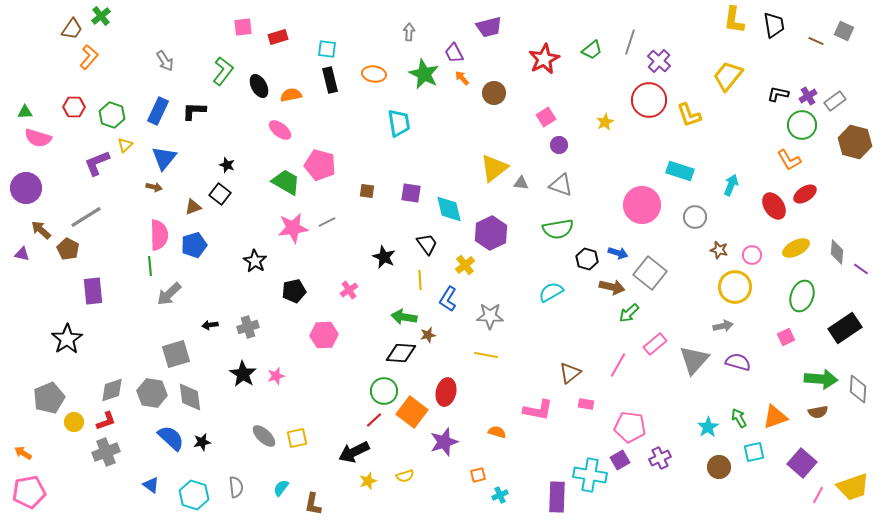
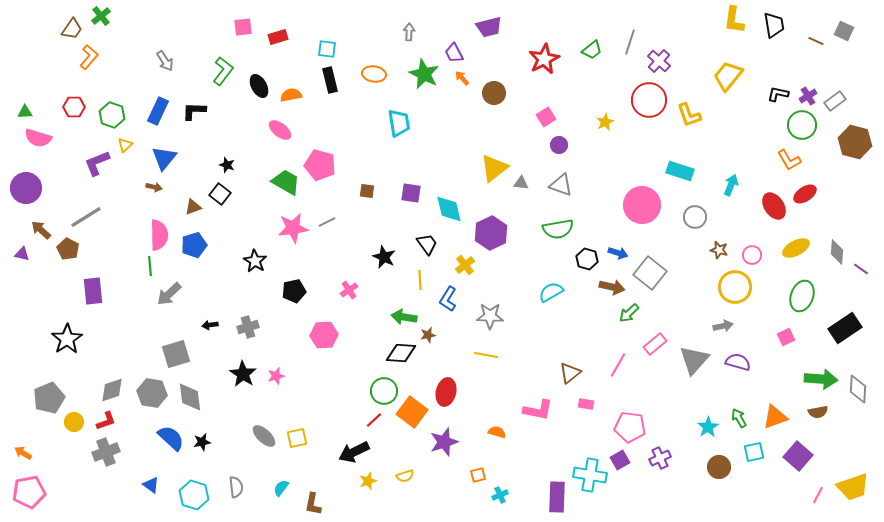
purple square at (802, 463): moved 4 px left, 7 px up
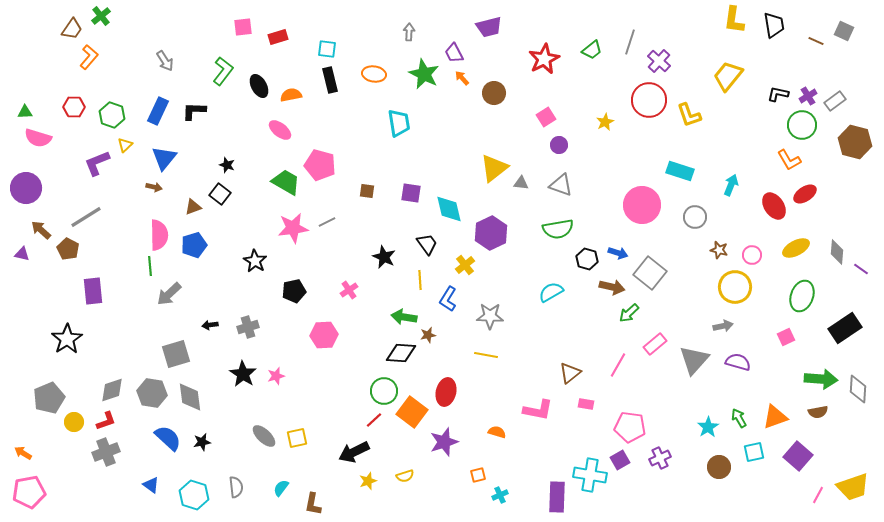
blue semicircle at (171, 438): moved 3 px left
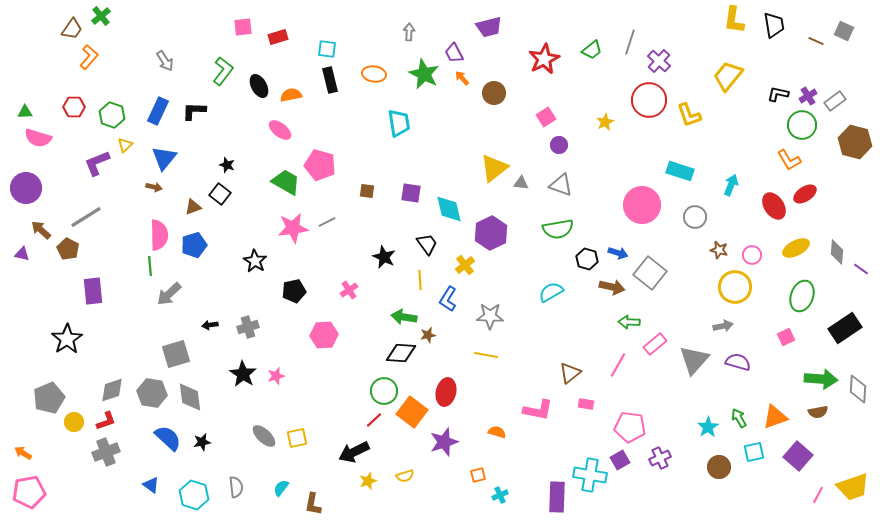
green arrow at (629, 313): moved 9 px down; rotated 45 degrees clockwise
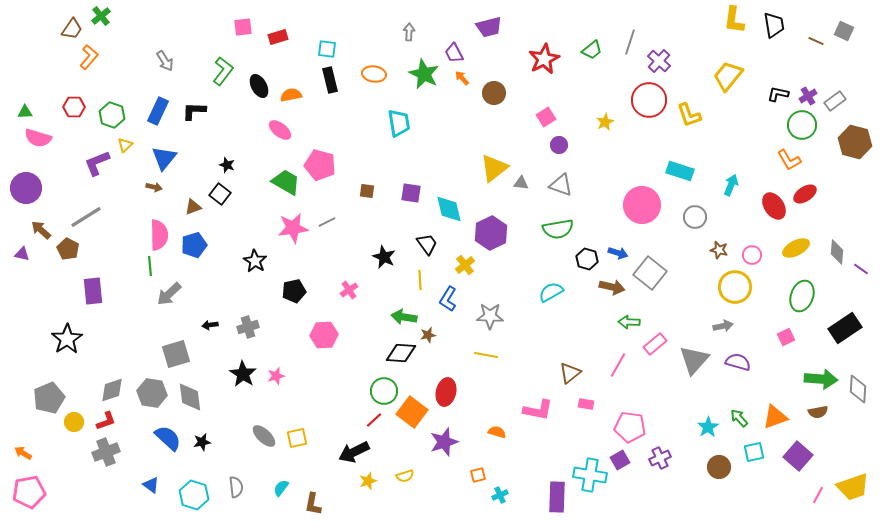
green arrow at (739, 418): rotated 12 degrees counterclockwise
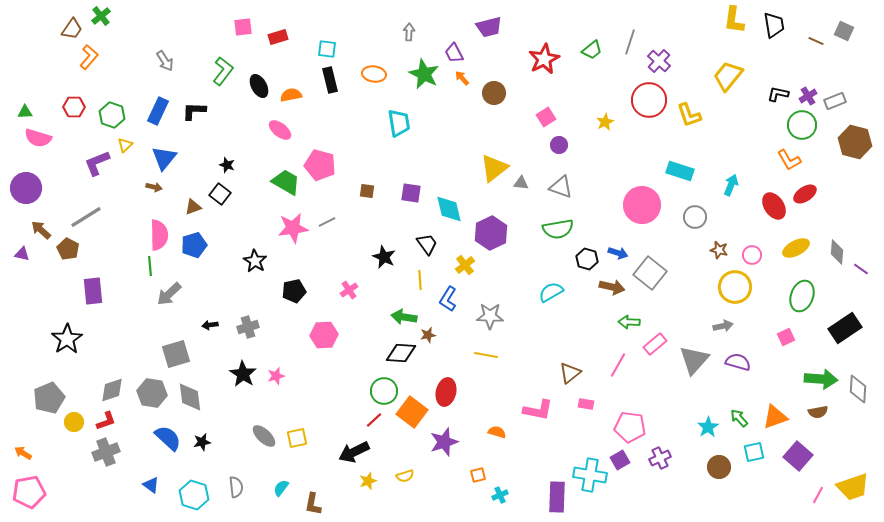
gray rectangle at (835, 101): rotated 15 degrees clockwise
gray triangle at (561, 185): moved 2 px down
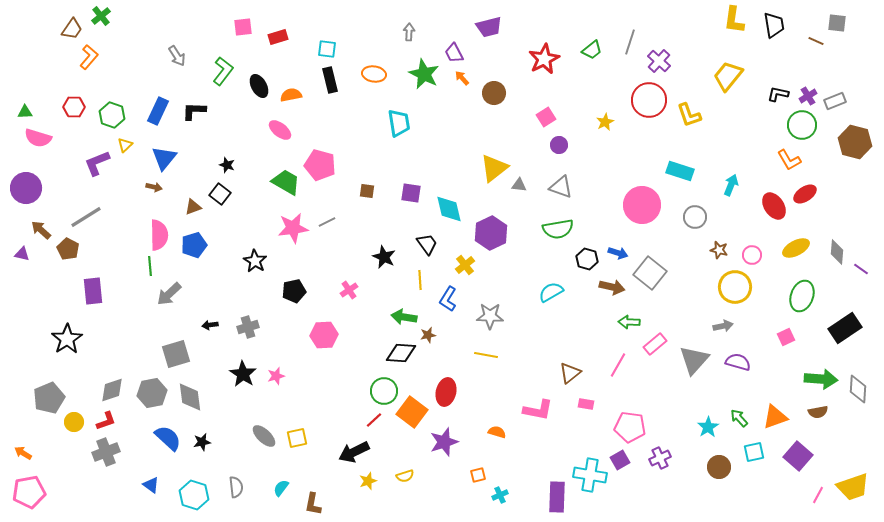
gray square at (844, 31): moved 7 px left, 8 px up; rotated 18 degrees counterclockwise
gray arrow at (165, 61): moved 12 px right, 5 px up
gray triangle at (521, 183): moved 2 px left, 2 px down
gray hexagon at (152, 393): rotated 20 degrees counterclockwise
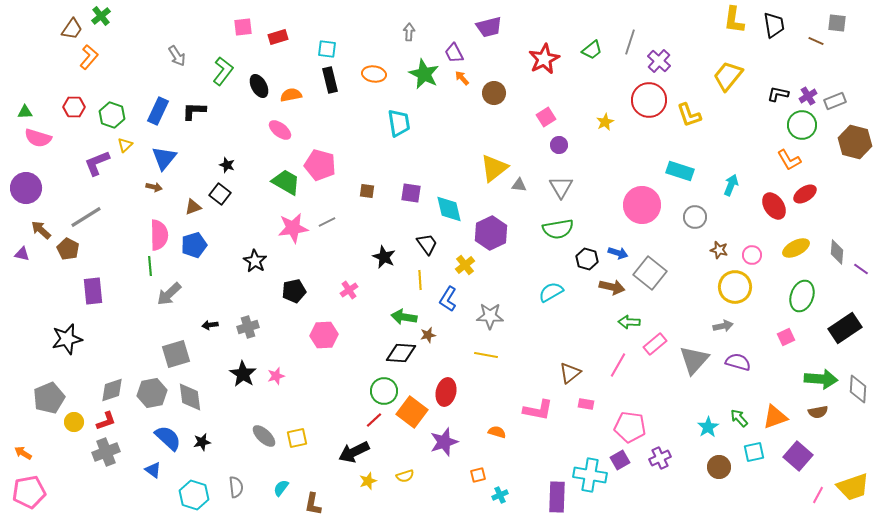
gray triangle at (561, 187): rotated 40 degrees clockwise
black star at (67, 339): rotated 20 degrees clockwise
blue triangle at (151, 485): moved 2 px right, 15 px up
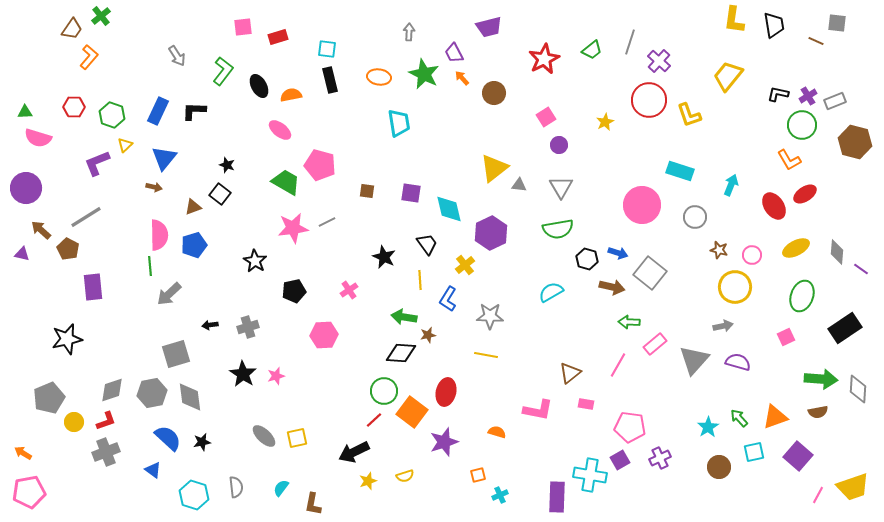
orange ellipse at (374, 74): moved 5 px right, 3 px down
purple rectangle at (93, 291): moved 4 px up
